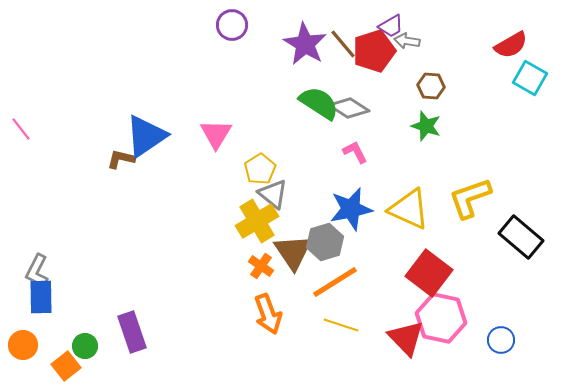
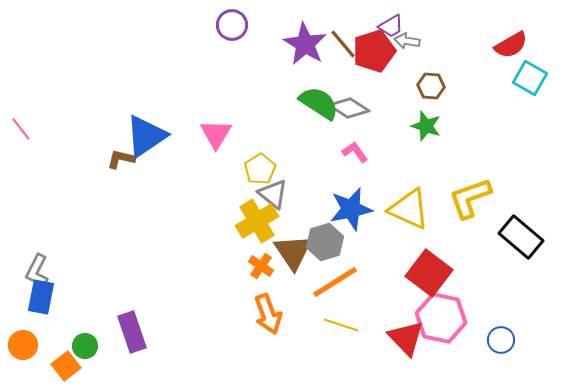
pink L-shape: rotated 8 degrees counterclockwise
blue rectangle: rotated 12 degrees clockwise
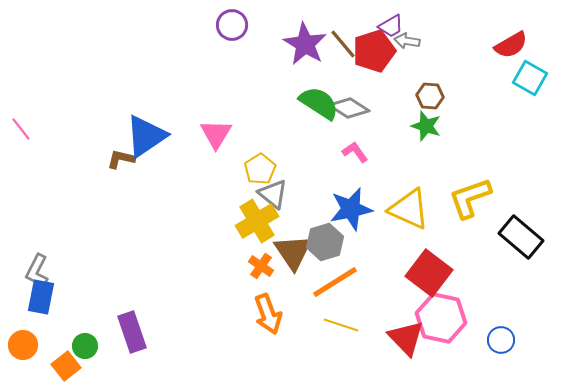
brown hexagon: moved 1 px left, 10 px down
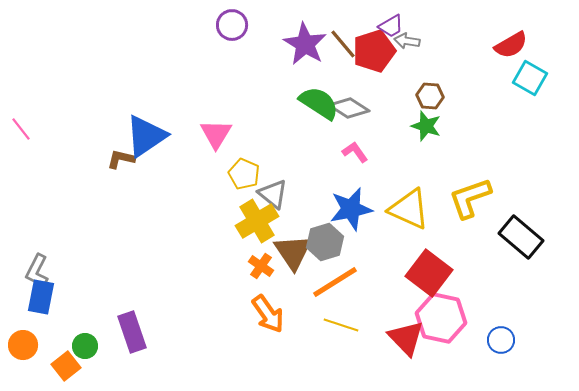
yellow pentagon: moved 16 px left, 5 px down; rotated 16 degrees counterclockwise
orange arrow: rotated 15 degrees counterclockwise
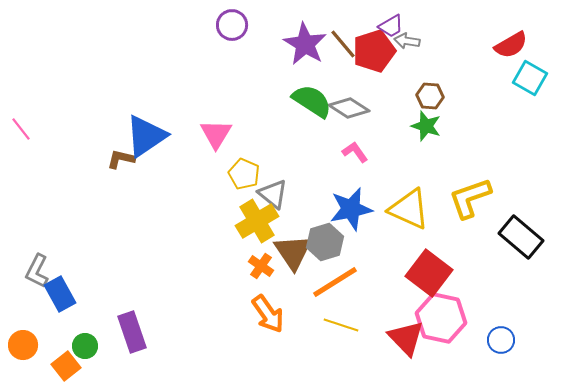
green semicircle: moved 7 px left, 2 px up
blue rectangle: moved 19 px right, 3 px up; rotated 40 degrees counterclockwise
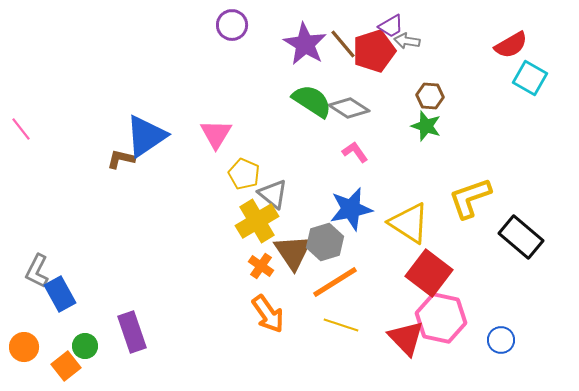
yellow triangle: moved 14 px down; rotated 9 degrees clockwise
orange circle: moved 1 px right, 2 px down
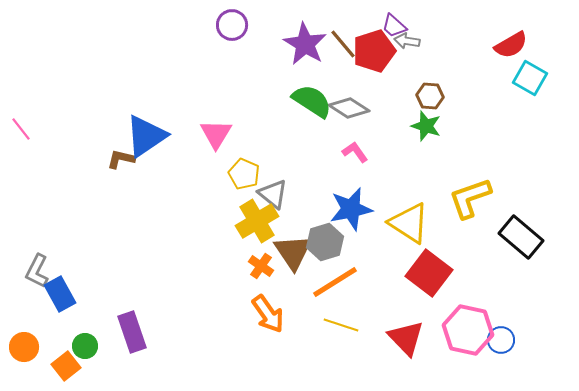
purple trapezoid: moved 3 px right; rotated 72 degrees clockwise
pink hexagon: moved 27 px right, 12 px down
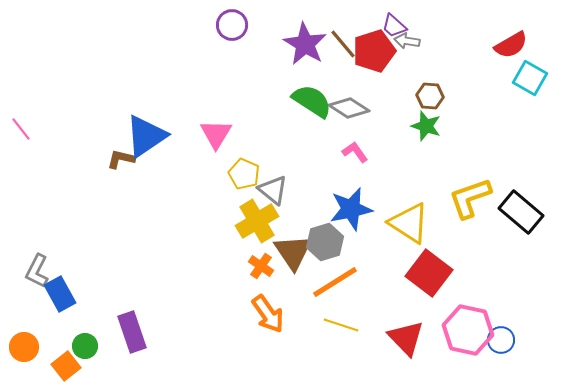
gray triangle: moved 4 px up
black rectangle: moved 25 px up
